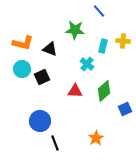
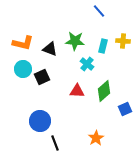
green star: moved 11 px down
cyan circle: moved 1 px right
red triangle: moved 2 px right
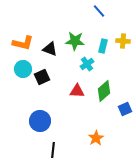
cyan cross: rotated 16 degrees clockwise
black line: moved 2 px left, 7 px down; rotated 28 degrees clockwise
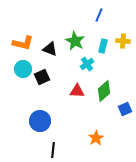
blue line: moved 4 px down; rotated 64 degrees clockwise
green star: rotated 24 degrees clockwise
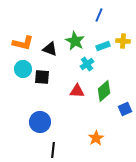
cyan rectangle: rotated 56 degrees clockwise
black square: rotated 28 degrees clockwise
blue circle: moved 1 px down
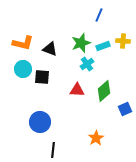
green star: moved 6 px right, 2 px down; rotated 24 degrees clockwise
red triangle: moved 1 px up
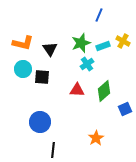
yellow cross: rotated 24 degrees clockwise
black triangle: rotated 35 degrees clockwise
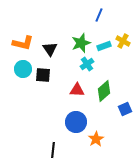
cyan rectangle: moved 1 px right
black square: moved 1 px right, 2 px up
blue circle: moved 36 px right
orange star: moved 1 px down
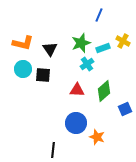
cyan rectangle: moved 1 px left, 2 px down
blue circle: moved 1 px down
orange star: moved 1 px right, 2 px up; rotated 21 degrees counterclockwise
